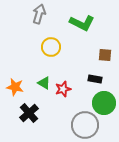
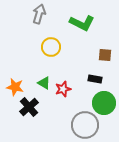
black cross: moved 6 px up
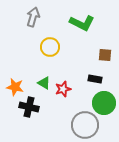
gray arrow: moved 6 px left, 3 px down
yellow circle: moved 1 px left
black cross: rotated 36 degrees counterclockwise
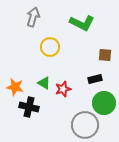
black rectangle: rotated 24 degrees counterclockwise
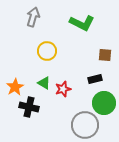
yellow circle: moved 3 px left, 4 px down
orange star: rotated 30 degrees clockwise
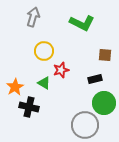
yellow circle: moved 3 px left
red star: moved 2 px left, 19 px up
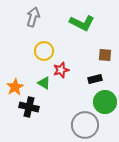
green circle: moved 1 px right, 1 px up
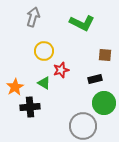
green circle: moved 1 px left, 1 px down
black cross: moved 1 px right; rotated 18 degrees counterclockwise
gray circle: moved 2 px left, 1 px down
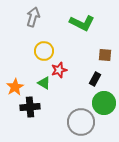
red star: moved 2 px left
black rectangle: rotated 48 degrees counterclockwise
gray circle: moved 2 px left, 4 px up
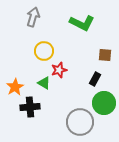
gray circle: moved 1 px left
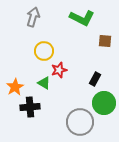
green L-shape: moved 5 px up
brown square: moved 14 px up
